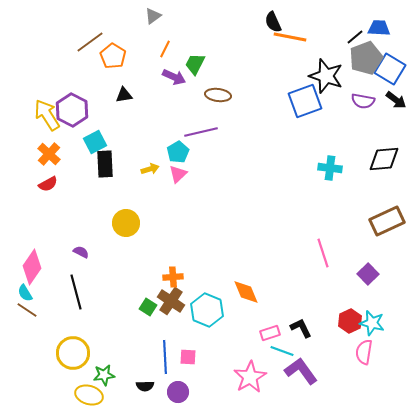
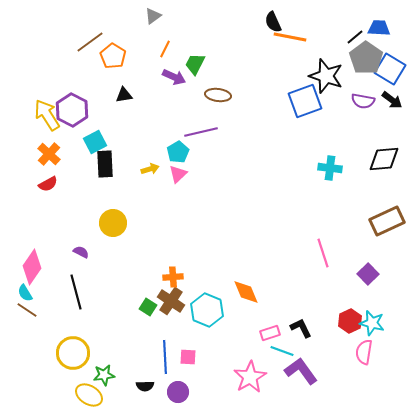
gray pentagon at (366, 58): rotated 16 degrees counterclockwise
black arrow at (396, 100): moved 4 px left
yellow circle at (126, 223): moved 13 px left
yellow ellipse at (89, 395): rotated 16 degrees clockwise
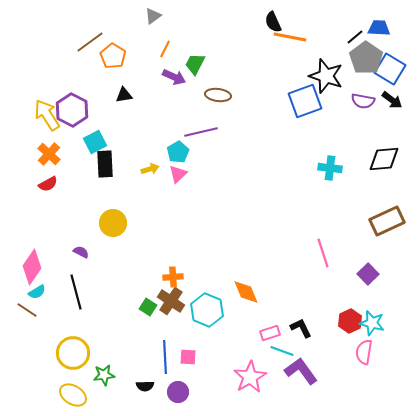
cyan semicircle at (25, 293): moved 12 px right, 1 px up; rotated 90 degrees counterclockwise
yellow ellipse at (89, 395): moved 16 px left
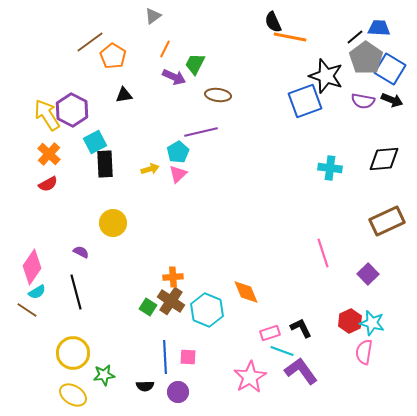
black arrow at (392, 100): rotated 15 degrees counterclockwise
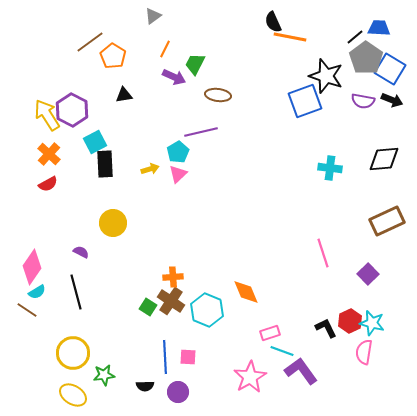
black L-shape at (301, 328): moved 25 px right
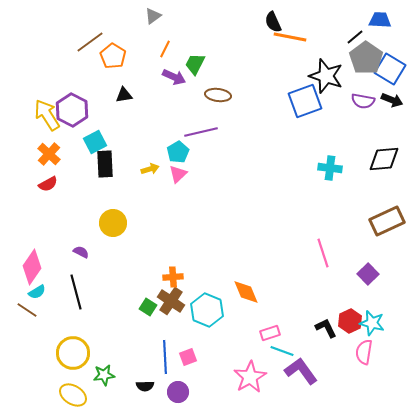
blue trapezoid at (379, 28): moved 1 px right, 8 px up
pink square at (188, 357): rotated 24 degrees counterclockwise
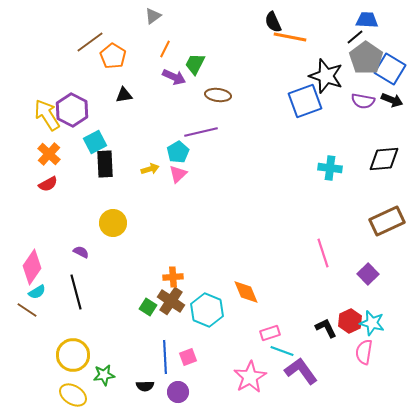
blue trapezoid at (380, 20): moved 13 px left
yellow circle at (73, 353): moved 2 px down
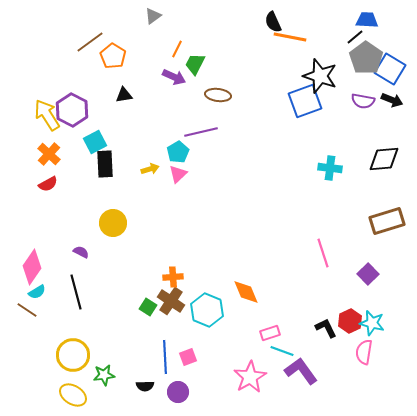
orange line at (165, 49): moved 12 px right
black star at (326, 76): moved 6 px left
brown rectangle at (387, 221): rotated 8 degrees clockwise
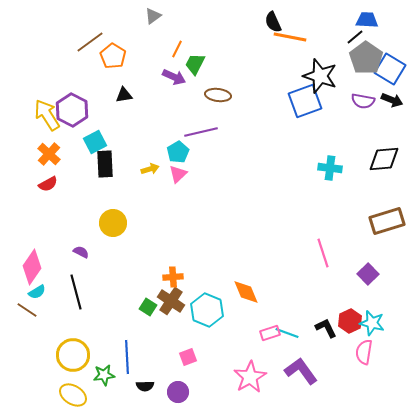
cyan line at (282, 351): moved 5 px right, 18 px up
blue line at (165, 357): moved 38 px left
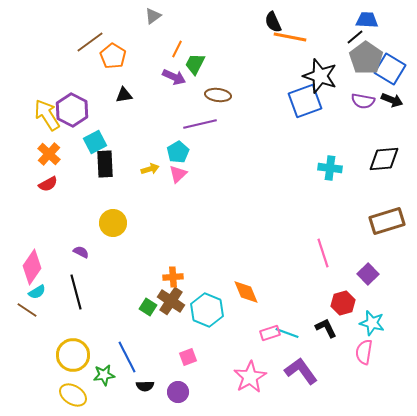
purple line at (201, 132): moved 1 px left, 8 px up
red hexagon at (350, 321): moved 7 px left, 18 px up; rotated 10 degrees clockwise
blue line at (127, 357): rotated 24 degrees counterclockwise
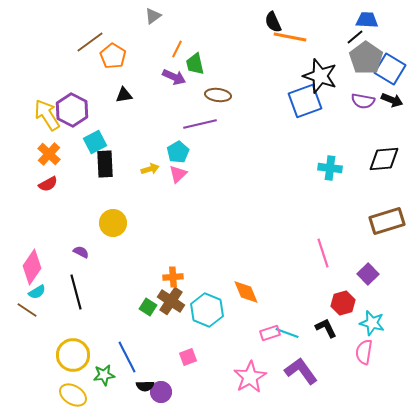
green trapezoid at (195, 64): rotated 40 degrees counterclockwise
purple circle at (178, 392): moved 17 px left
